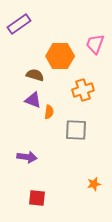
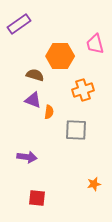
pink trapezoid: rotated 35 degrees counterclockwise
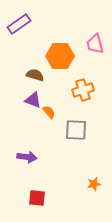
orange semicircle: rotated 48 degrees counterclockwise
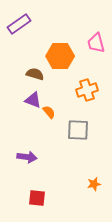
pink trapezoid: moved 1 px right, 1 px up
brown semicircle: moved 1 px up
orange cross: moved 4 px right
gray square: moved 2 px right
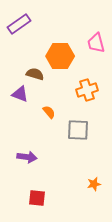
purple triangle: moved 13 px left, 6 px up
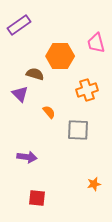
purple rectangle: moved 1 px down
purple triangle: rotated 24 degrees clockwise
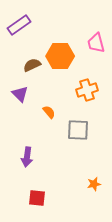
brown semicircle: moved 3 px left, 9 px up; rotated 42 degrees counterclockwise
purple arrow: rotated 90 degrees clockwise
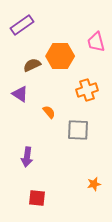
purple rectangle: moved 3 px right
pink trapezoid: moved 1 px up
purple triangle: rotated 12 degrees counterclockwise
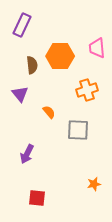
purple rectangle: rotated 30 degrees counterclockwise
pink trapezoid: moved 1 px right, 6 px down; rotated 10 degrees clockwise
brown semicircle: rotated 108 degrees clockwise
purple triangle: rotated 18 degrees clockwise
purple arrow: moved 3 px up; rotated 18 degrees clockwise
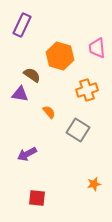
orange hexagon: rotated 16 degrees clockwise
brown semicircle: moved 10 px down; rotated 48 degrees counterclockwise
purple triangle: rotated 42 degrees counterclockwise
gray square: rotated 30 degrees clockwise
purple arrow: rotated 36 degrees clockwise
